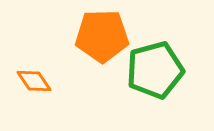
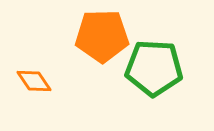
green pentagon: moved 1 px left, 2 px up; rotated 18 degrees clockwise
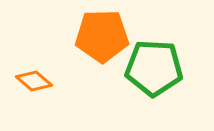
orange diamond: rotated 15 degrees counterclockwise
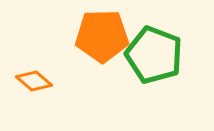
green pentagon: moved 13 px up; rotated 18 degrees clockwise
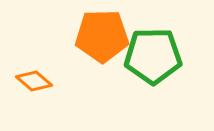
green pentagon: moved 1 px left, 1 px down; rotated 22 degrees counterclockwise
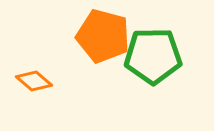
orange pentagon: moved 1 px right; rotated 16 degrees clockwise
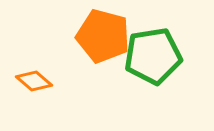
green pentagon: rotated 8 degrees counterclockwise
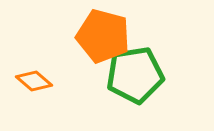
green pentagon: moved 18 px left, 19 px down
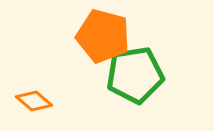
orange diamond: moved 20 px down
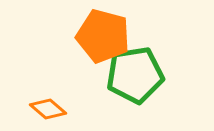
orange diamond: moved 14 px right, 8 px down
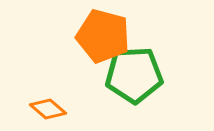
green pentagon: moved 1 px left; rotated 6 degrees clockwise
